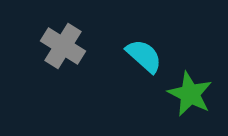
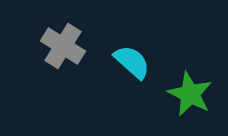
cyan semicircle: moved 12 px left, 6 px down
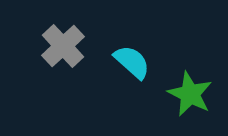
gray cross: rotated 15 degrees clockwise
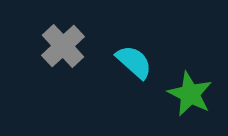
cyan semicircle: moved 2 px right
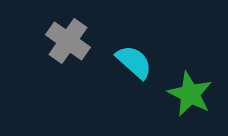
gray cross: moved 5 px right, 5 px up; rotated 12 degrees counterclockwise
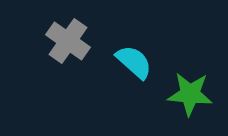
green star: rotated 21 degrees counterclockwise
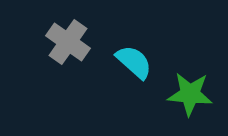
gray cross: moved 1 px down
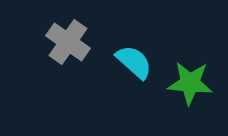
green star: moved 11 px up
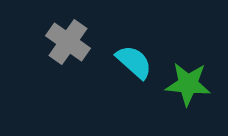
green star: moved 2 px left, 1 px down
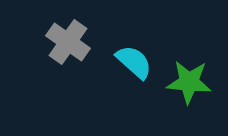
green star: moved 1 px right, 2 px up
